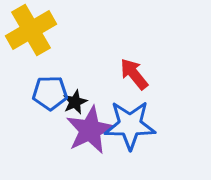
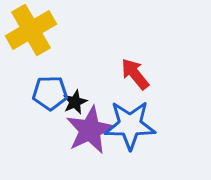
red arrow: moved 1 px right
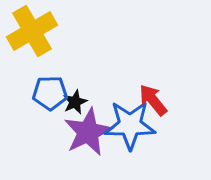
yellow cross: moved 1 px right, 1 px down
red arrow: moved 18 px right, 26 px down
purple star: moved 2 px left, 2 px down
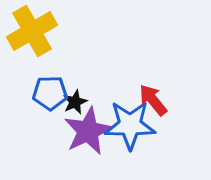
purple star: moved 1 px up
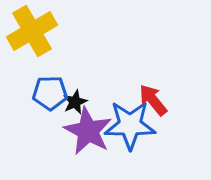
purple star: rotated 18 degrees counterclockwise
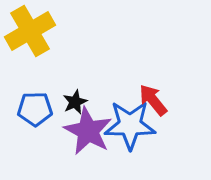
yellow cross: moved 2 px left
blue pentagon: moved 15 px left, 16 px down
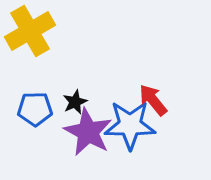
purple star: moved 1 px down
